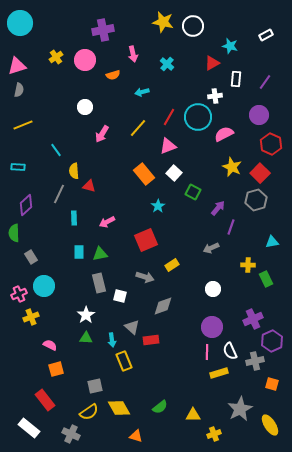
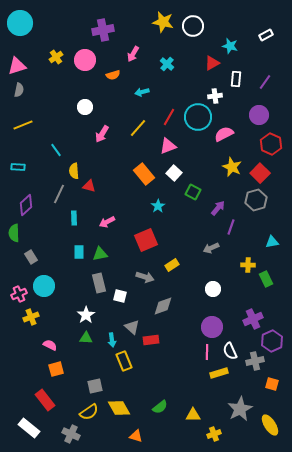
pink arrow at (133, 54): rotated 42 degrees clockwise
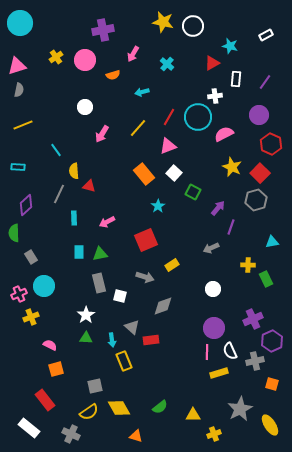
purple circle at (212, 327): moved 2 px right, 1 px down
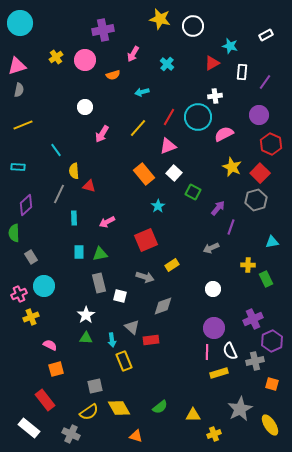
yellow star at (163, 22): moved 3 px left, 3 px up
white rectangle at (236, 79): moved 6 px right, 7 px up
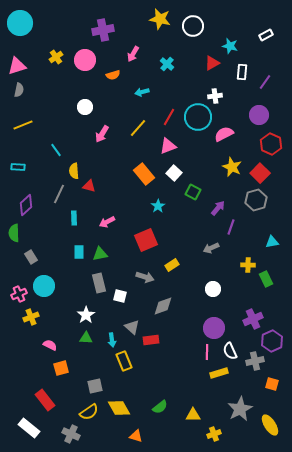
orange square at (56, 369): moved 5 px right, 1 px up
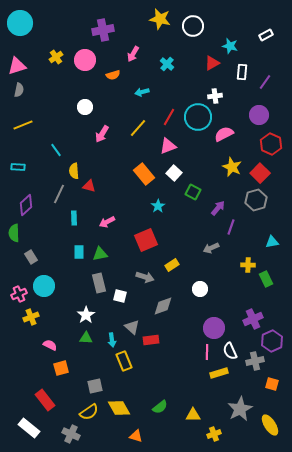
white circle at (213, 289): moved 13 px left
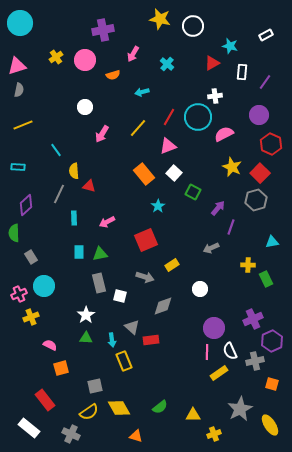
yellow rectangle at (219, 373): rotated 18 degrees counterclockwise
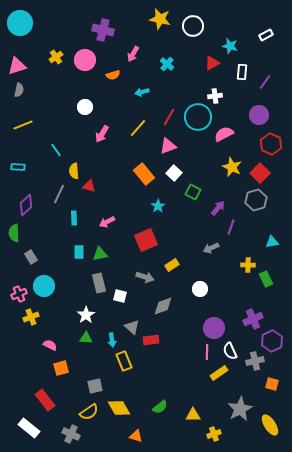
purple cross at (103, 30): rotated 25 degrees clockwise
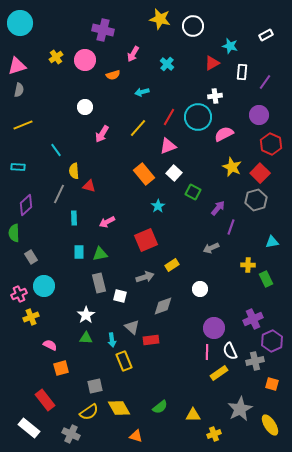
gray arrow at (145, 277): rotated 36 degrees counterclockwise
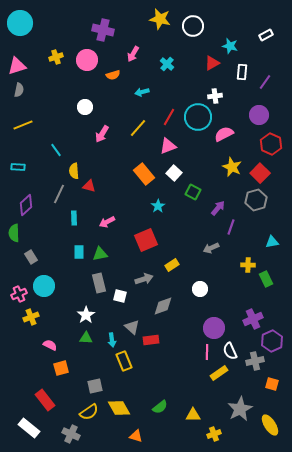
yellow cross at (56, 57): rotated 16 degrees clockwise
pink circle at (85, 60): moved 2 px right
gray arrow at (145, 277): moved 1 px left, 2 px down
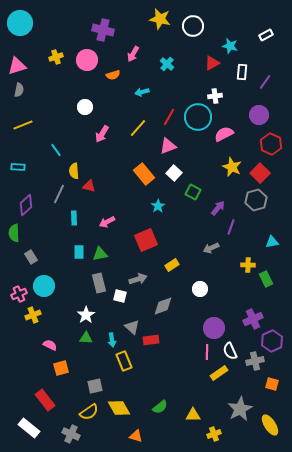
gray arrow at (144, 279): moved 6 px left
yellow cross at (31, 317): moved 2 px right, 2 px up
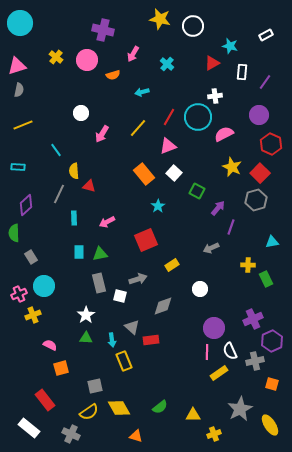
yellow cross at (56, 57): rotated 32 degrees counterclockwise
white circle at (85, 107): moved 4 px left, 6 px down
green square at (193, 192): moved 4 px right, 1 px up
